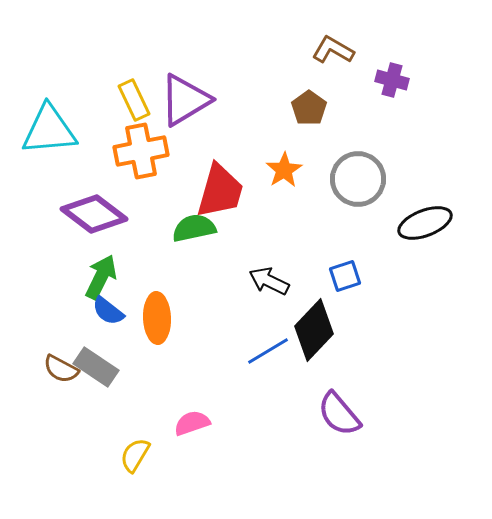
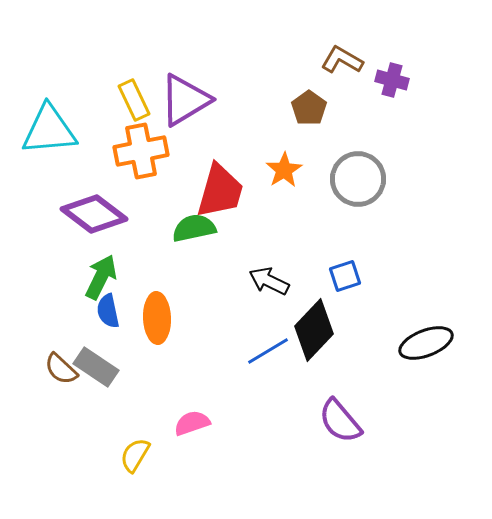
brown L-shape: moved 9 px right, 10 px down
black ellipse: moved 1 px right, 120 px down
blue semicircle: rotated 40 degrees clockwise
brown semicircle: rotated 15 degrees clockwise
purple semicircle: moved 1 px right, 7 px down
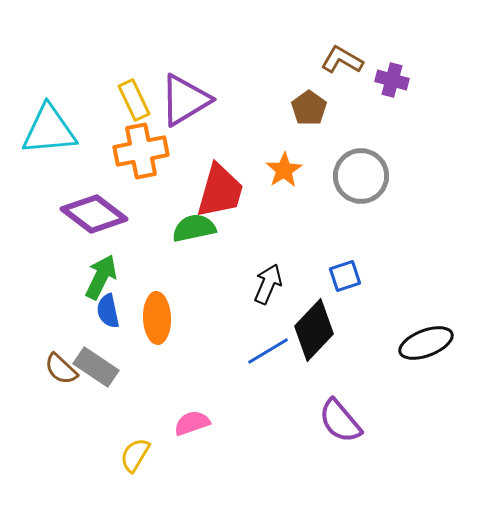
gray circle: moved 3 px right, 3 px up
black arrow: moved 1 px left, 3 px down; rotated 87 degrees clockwise
